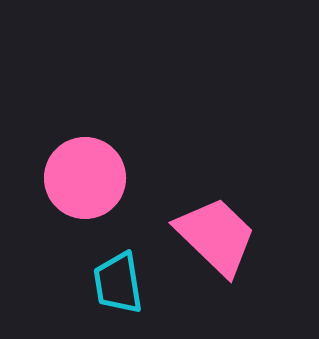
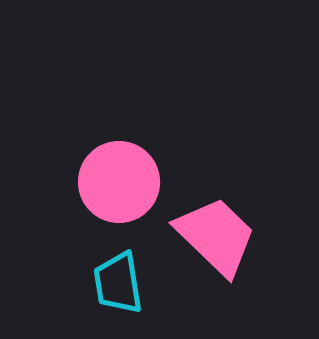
pink circle: moved 34 px right, 4 px down
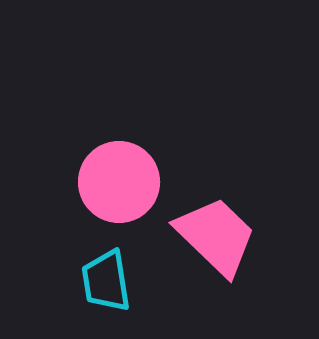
cyan trapezoid: moved 12 px left, 2 px up
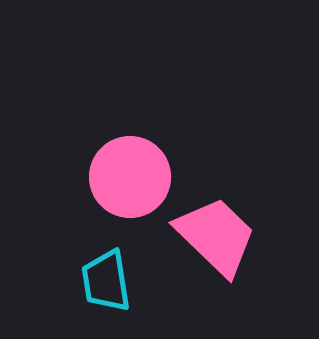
pink circle: moved 11 px right, 5 px up
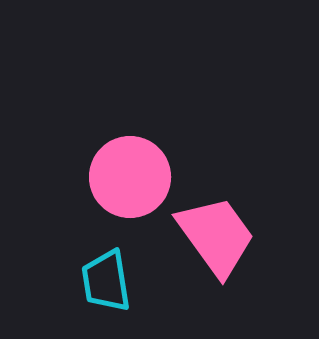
pink trapezoid: rotated 10 degrees clockwise
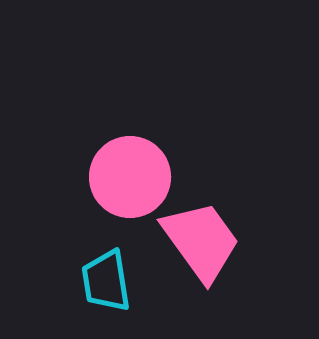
pink trapezoid: moved 15 px left, 5 px down
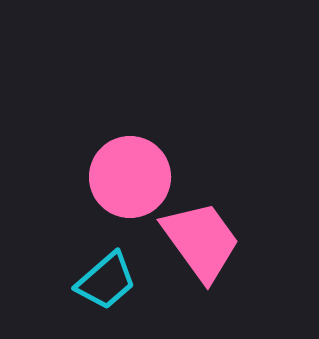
cyan trapezoid: rotated 122 degrees counterclockwise
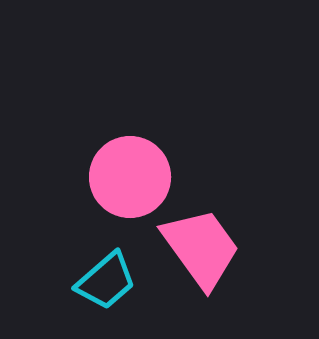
pink trapezoid: moved 7 px down
